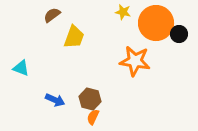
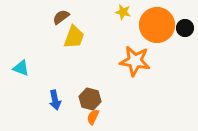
brown semicircle: moved 9 px right, 2 px down
orange circle: moved 1 px right, 2 px down
black circle: moved 6 px right, 6 px up
blue arrow: rotated 54 degrees clockwise
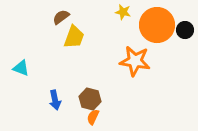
black circle: moved 2 px down
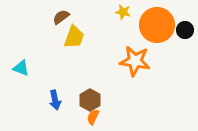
brown hexagon: moved 1 px down; rotated 15 degrees clockwise
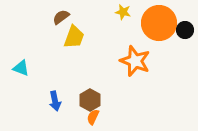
orange circle: moved 2 px right, 2 px up
orange star: rotated 12 degrees clockwise
blue arrow: moved 1 px down
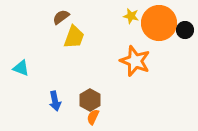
yellow star: moved 8 px right, 4 px down
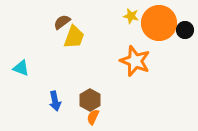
brown semicircle: moved 1 px right, 5 px down
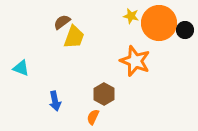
brown hexagon: moved 14 px right, 6 px up
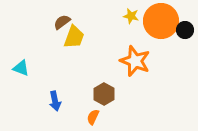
orange circle: moved 2 px right, 2 px up
